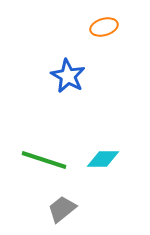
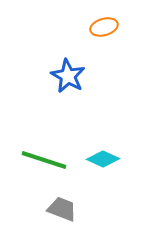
cyan diamond: rotated 24 degrees clockwise
gray trapezoid: rotated 60 degrees clockwise
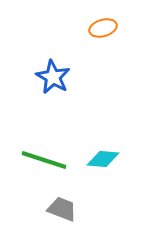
orange ellipse: moved 1 px left, 1 px down
blue star: moved 15 px left, 1 px down
cyan diamond: rotated 20 degrees counterclockwise
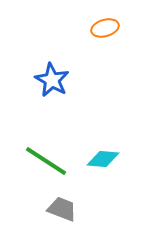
orange ellipse: moved 2 px right
blue star: moved 1 px left, 3 px down
green line: moved 2 px right, 1 px down; rotated 15 degrees clockwise
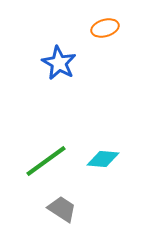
blue star: moved 7 px right, 17 px up
green line: rotated 69 degrees counterclockwise
gray trapezoid: rotated 12 degrees clockwise
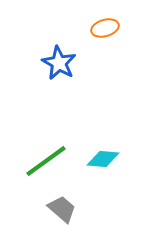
gray trapezoid: rotated 8 degrees clockwise
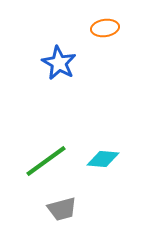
orange ellipse: rotated 8 degrees clockwise
gray trapezoid: rotated 124 degrees clockwise
